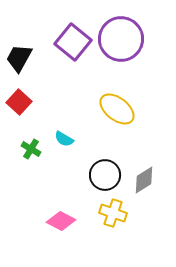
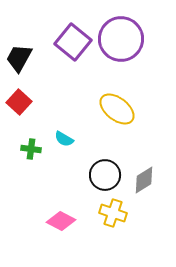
green cross: rotated 24 degrees counterclockwise
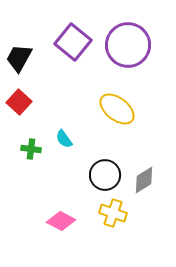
purple circle: moved 7 px right, 6 px down
cyan semicircle: rotated 24 degrees clockwise
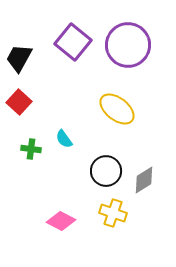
black circle: moved 1 px right, 4 px up
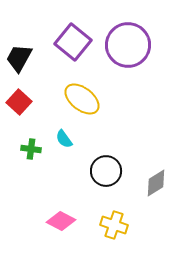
yellow ellipse: moved 35 px left, 10 px up
gray diamond: moved 12 px right, 3 px down
yellow cross: moved 1 px right, 12 px down
